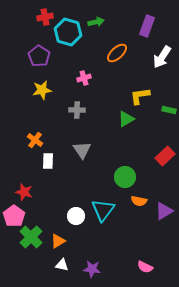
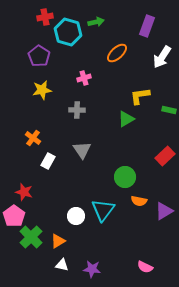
orange cross: moved 2 px left, 2 px up
white rectangle: rotated 28 degrees clockwise
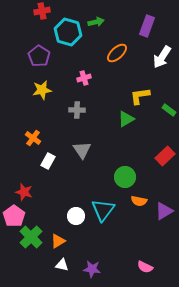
red cross: moved 3 px left, 6 px up
green rectangle: rotated 24 degrees clockwise
